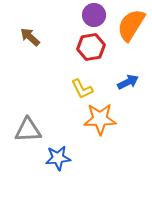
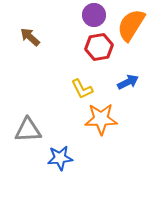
red hexagon: moved 8 px right
orange star: moved 1 px right
blue star: moved 2 px right
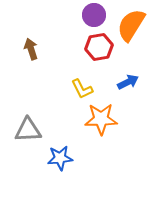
brown arrow: moved 1 px right, 12 px down; rotated 30 degrees clockwise
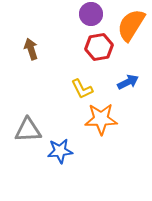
purple circle: moved 3 px left, 1 px up
blue star: moved 7 px up
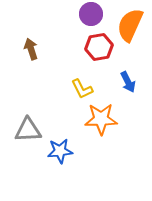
orange semicircle: moved 1 px left; rotated 8 degrees counterclockwise
blue arrow: rotated 90 degrees clockwise
